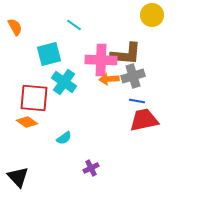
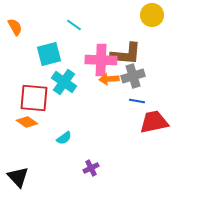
red trapezoid: moved 10 px right, 2 px down
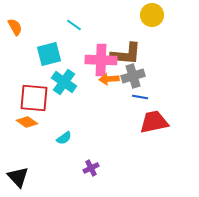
blue line: moved 3 px right, 4 px up
